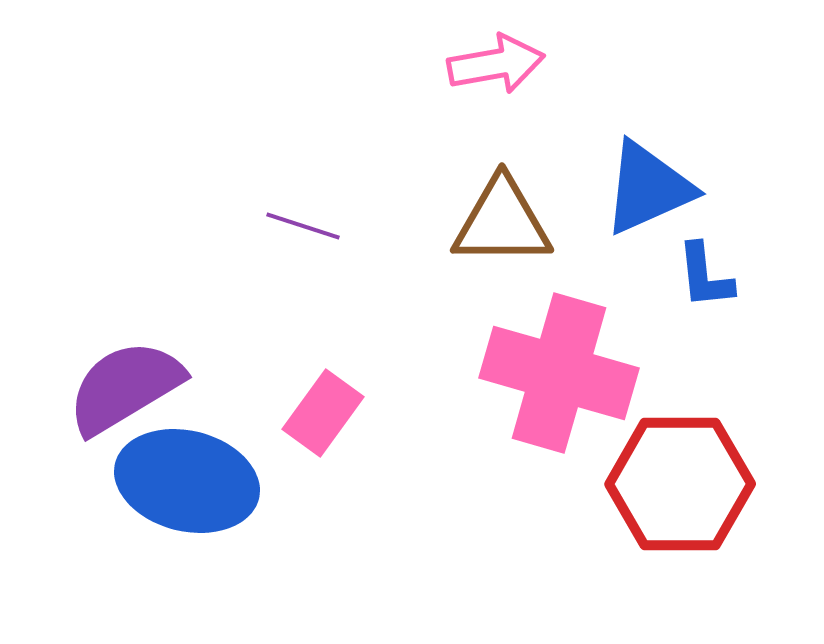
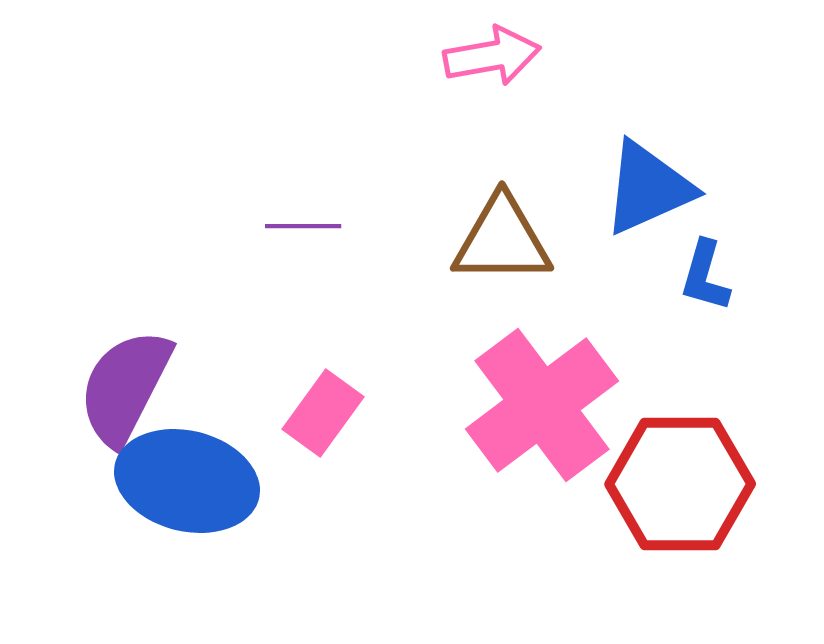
pink arrow: moved 4 px left, 8 px up
brown triangle: moved 18 px down
purple line: rotated 18 degrees counterclockwise
blue L-shape: rotated 22 degrees clockwise
pink cross: moved 17 px left, 32 px down; rotated 37 degrees clockwise
purple semicircle: rotated 32 degrees counterclockwise
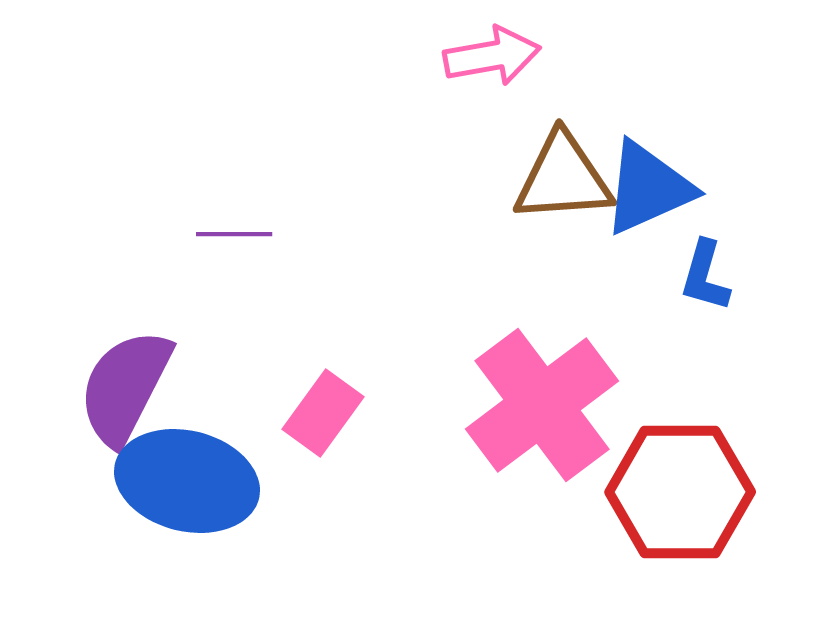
purple line: moved 69 px left, 8 px down
brown triangle: moved 61 px right, 62 px up; rotated 4 degrees counterclockwise
red hexagon: moved 8 px down
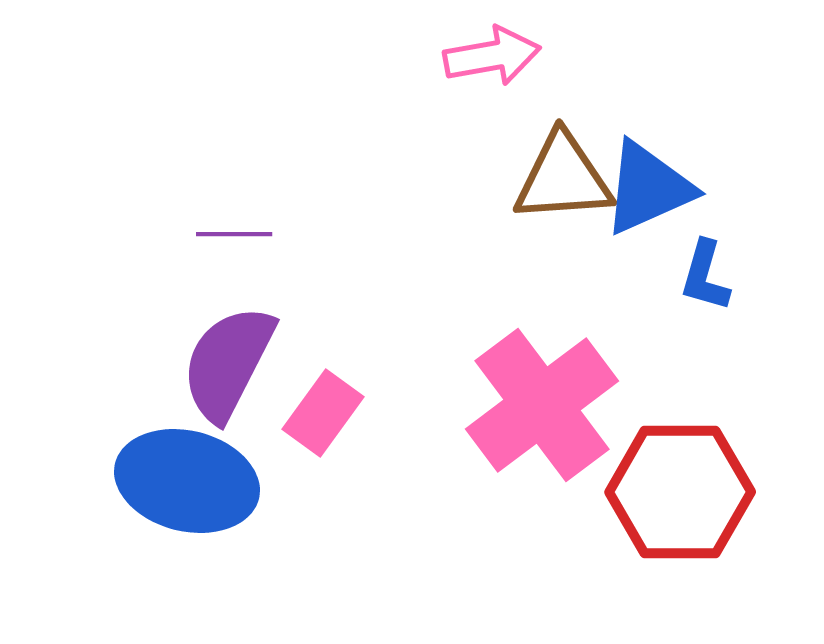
purple semicircle: moved 103 px right, 24 px up
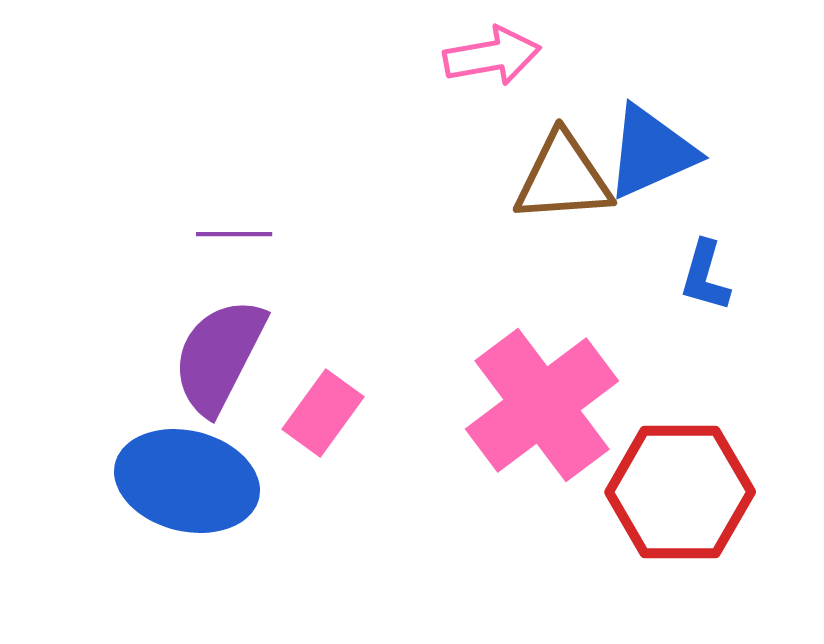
blue triangle: moved 3 px right, 36 px up
purple semicircle: moved 9 px left, 7 px up
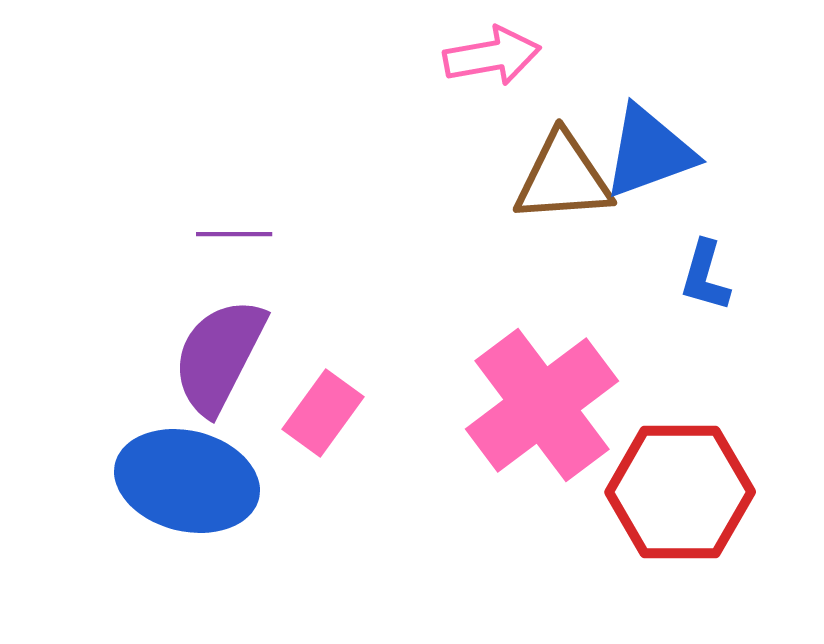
blue triangle: moved 2 px left; rotated 4 degrees clockwise
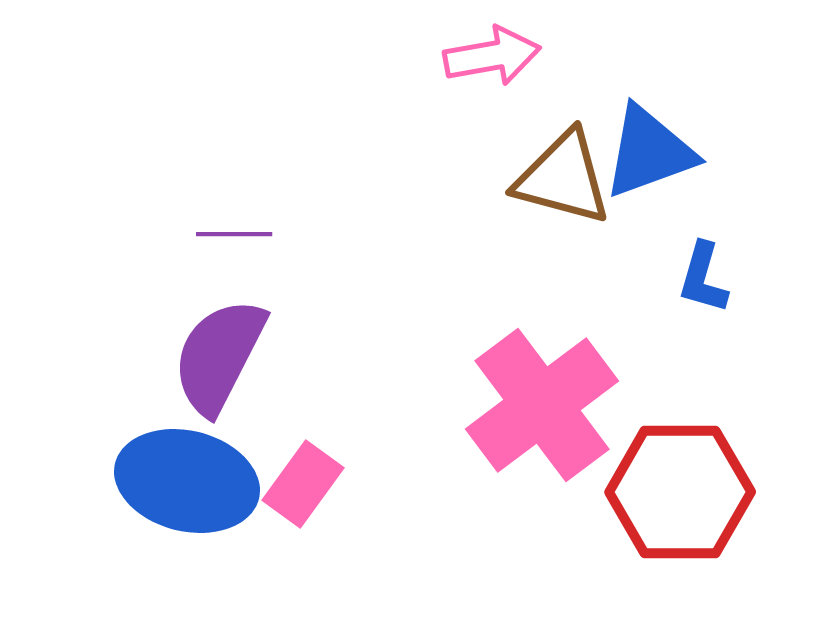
brown triangle: rotated 19 degrees clockwise
blue L-shape: moved 2 px left, 2 px down
pink rectangle: moved 20 px left, 71 px down
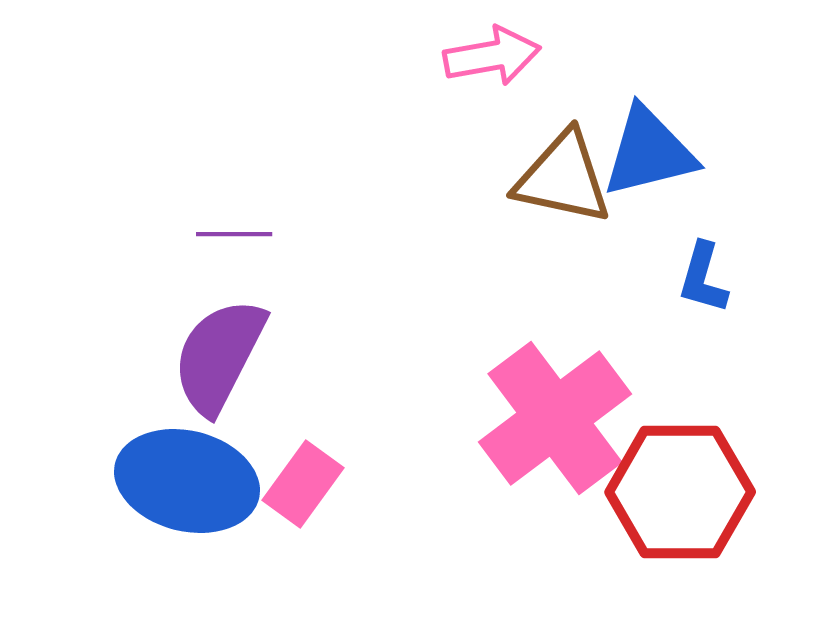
blue triangle: rotated 6 degrees clockwise
brown triangle: rotated 3 degrees counterclockwise
pink cross: moved 13 px right, 13 px down
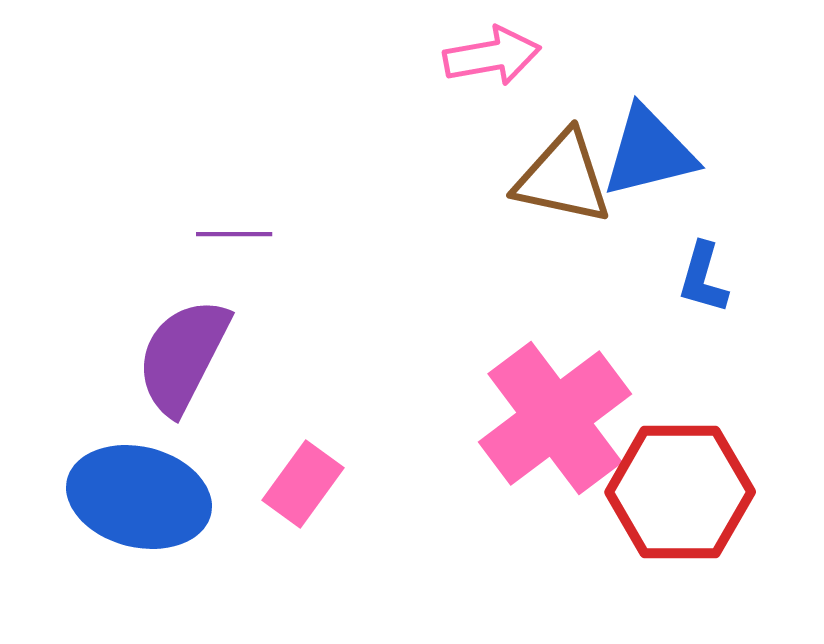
purple semicircle: moved 36 px left
blue ellipse: moved 48 px left, 16 px down
